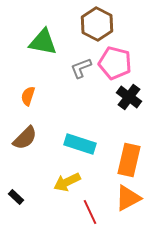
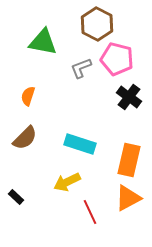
pink pentagon: moved 2 px right, 4 px up
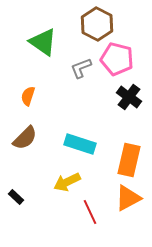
green triangle: rotated 24 degrees clockwise
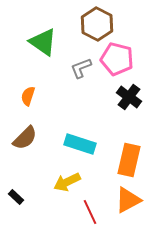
orange triangle: moved 2 px down
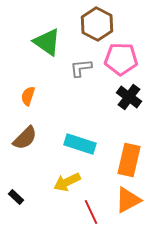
green triangle: moved 4 px right
pink pentagon: moved 4 px right; rotated 12 degrees counterclockwise
gray L-shape: rotated 15 degrees clockwise
red line: moved 1 px right
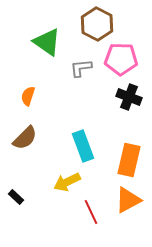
black cross: rotated 15 degrees counterclockwise
cyan rectangle: moved 3 px right, 2 px down; rotated 52 degrees clockwise
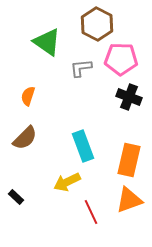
orange triangle: moved 1 px right; rotated 8 degrees clockwise
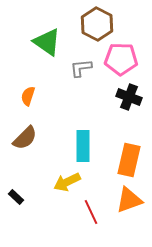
cyan rectangle: rotated 20 degrees clockwise
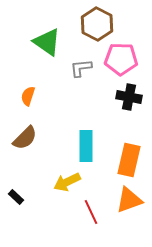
black cross: rotated 10 degrees counterclockwise
cyan rectangle: moved 3 px right
